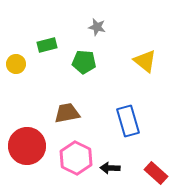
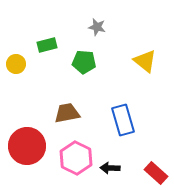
blue rectangle: moved 5 px left, 1 px up
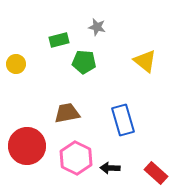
green rectangle: moved 12 px right, 5 px up
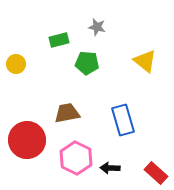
green pentagon: moved 3 px right, 1 px down
red circle: moved 6 px up
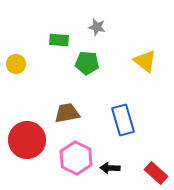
green rectangle: rotated 18 degrees clockwise
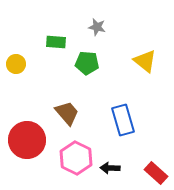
green rectangle: moved 3 px left, 2 px down
brown trapezoid: rotated 60 degrees clockwise
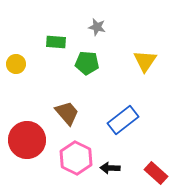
yellow triangle: rotated 25 degrees clockwise
blue rectangle: rotated 68 degrees clockwise
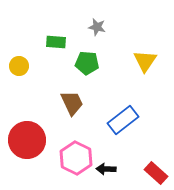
yellow circle: moved 3 px right, 2 px down
brown trapezoid: moved 5 px right, 10 px up; rotated 16 degrees clockwise
black arrow: moved 4 px left, 1 px down
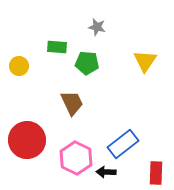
green rectangle: moved 1 px right, 5 px down
blue rectangle: moved 24 px down
black arrow: moved 3 px down
red rectangle: rotated 50 degrees clockwise
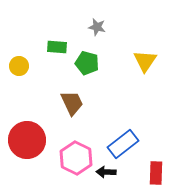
green pentagon: rotated 10 degrees clockwise
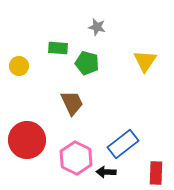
green rectangle: moved 1 px right, 1 px down
